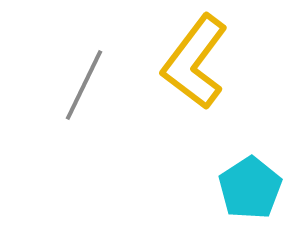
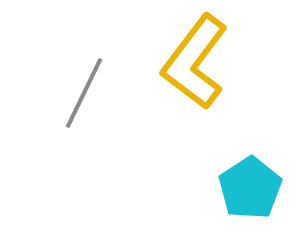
gray line: moved 8 px down
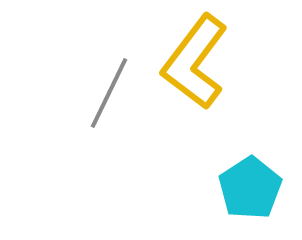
gray line: moved 25 px right
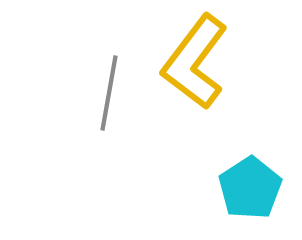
gray line: rotated 16 degrees counterclockwise
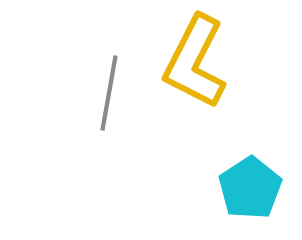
yellow L-shape: rotated 10 degrees counterclockwise
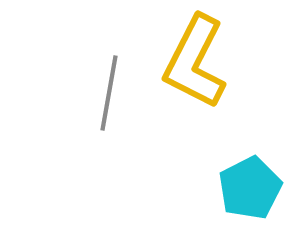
cyan pentagon: rotated 6 degrees clockwise
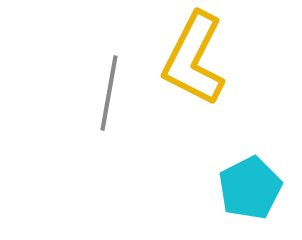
yellow L-shape: moved 1 px left, 3 px up
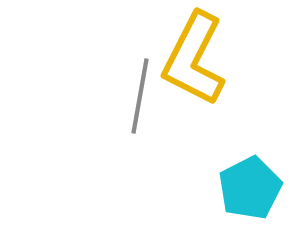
gray line: moved 31 px right, 3 px down
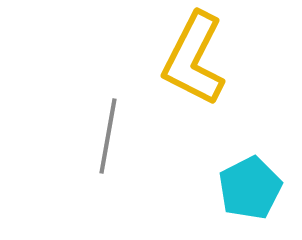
gray line: moved 32 px left, 40 px down
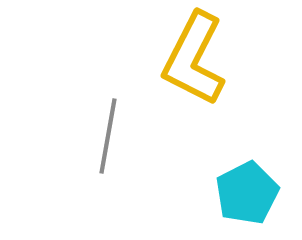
cyan pentagon: moved 3 px left, 5 px down
